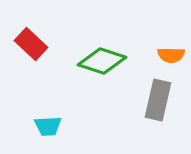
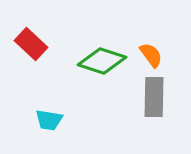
orange semicircle: moved 20 px left; rotated 128 degrees counterclockwise
gray rectangle: moved 4 px left, 3 px up; rotated 12 degrees counterclockwise
cyan trapezoid: moved 1 px right, 6 px up; rotated 12 degrees clockwise
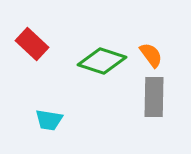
red rectangle: moved 1 px right
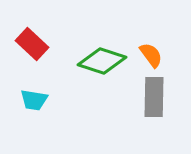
cyan trapezoid: moved 15 px left, 20 px up
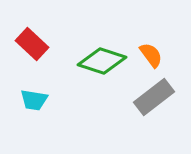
gray rectangle: rotated 51 degrees clockwise
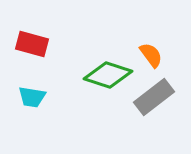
red rectangle: rotated 28 degrees counterclockwise
green diamond: moved 6 px right, 14 px down
cyan trapezoid: moved 2 px left, 3 px up
